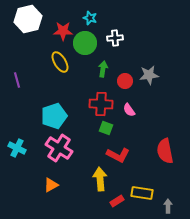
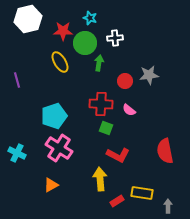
green arrow: moved 4 px left, 6 px up
pink semicircle: rotated 16 degrees counterclockwise
cyan cross: moved 5 px down
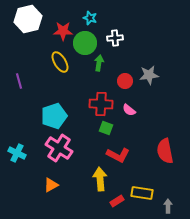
purple line: moved 2 px right, 1 px down
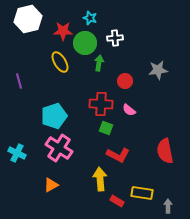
gray star: moved 9 px right, 5 px up
red rectangle: rotated 64 degrees clockwise
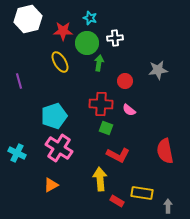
green circle: moved 2 px right
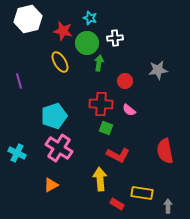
red star: rotated 12 degrees clockwise
red rectangle: moved 3 px down
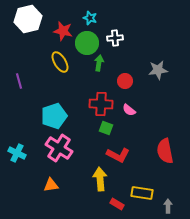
orange triangle: rotated 21 degrees clockwise
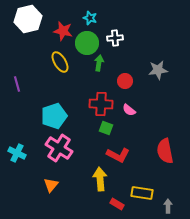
purple line: moved 2 px left, 3 px down
orange triangle: rotated 42 degrees counterclockwise
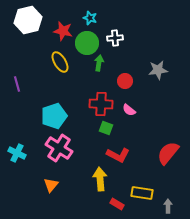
white hexagon: moved 1 px down
red semicircle: moved 3 px right, 2 px down; rotated 50 degrees clockwise
